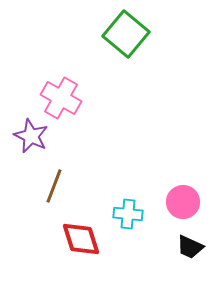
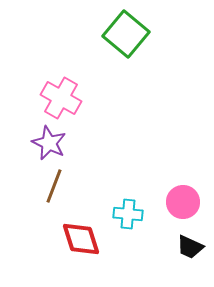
purple star: moved 18 px right, 7 px down
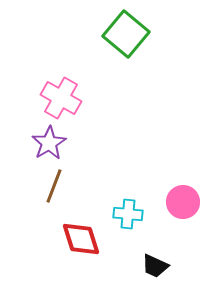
purple star: rotated 16 degrees clockwise
black trapezoid: moved 35 px left, 19 px down
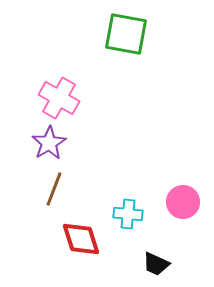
green square: rotated 30 degrees counterclockwise
pink cross: moved 2 px left
brown line: moved 3 px down
black trapezoid: moved 1 px right, 2 px up
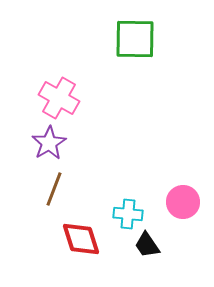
green square: moved 9 px right, 5 px down; rotated 9 degrees counterclockwise
black trapezoid: moved 9 px left, 19 px up; rotated 32 degrees clockwise
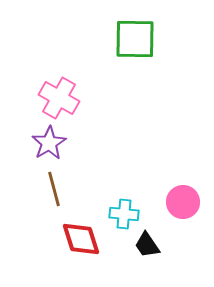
brown line: rotated 36 degrees counterclockwise
cyan cross: moved 4 px left
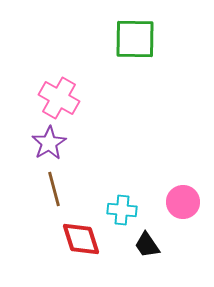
cyan cross: moved 2 px left, 4 px up
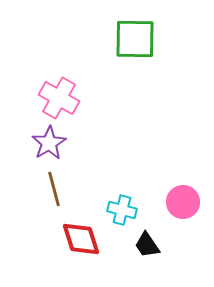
cyan cross: rotated 8 degrees clockwise
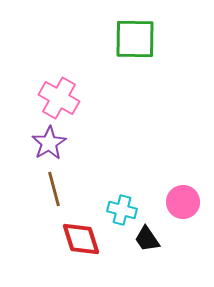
black trapezoid: moved 6 px up
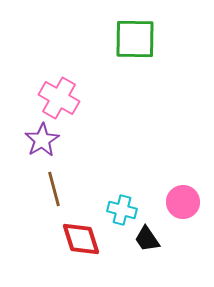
purple star: moved 7 px left, 3 px up
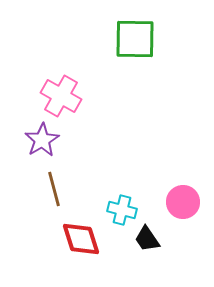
pink cross: moved 2 px right, 2 px up
